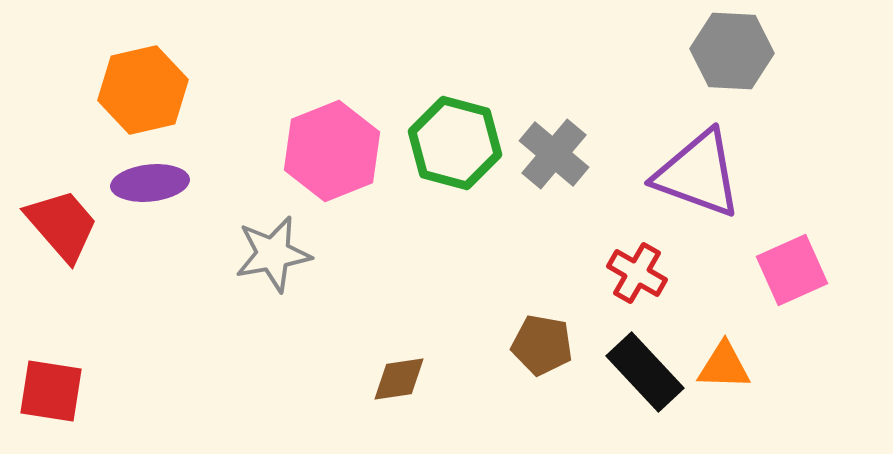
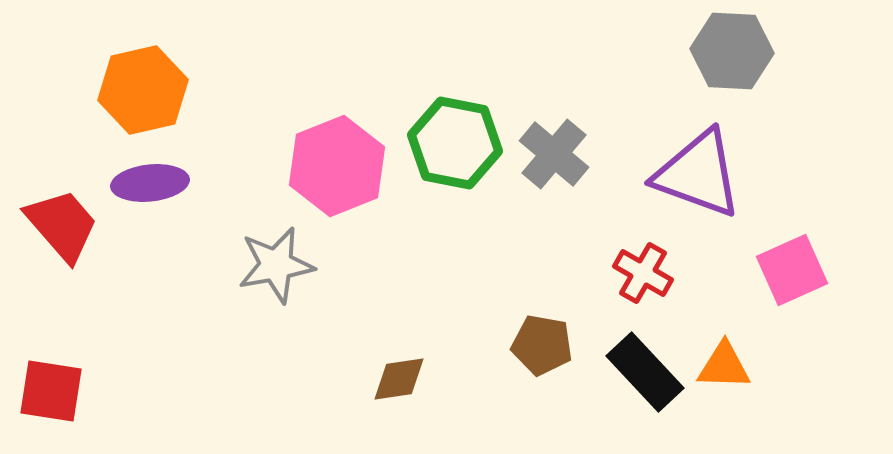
green hexagon: rotated 4 degrees counterclockwise
pink hexagon: moved 5 px right, 15 px down
gray star: moved 3 px right, 11 px down
red cross: moved 6 px right
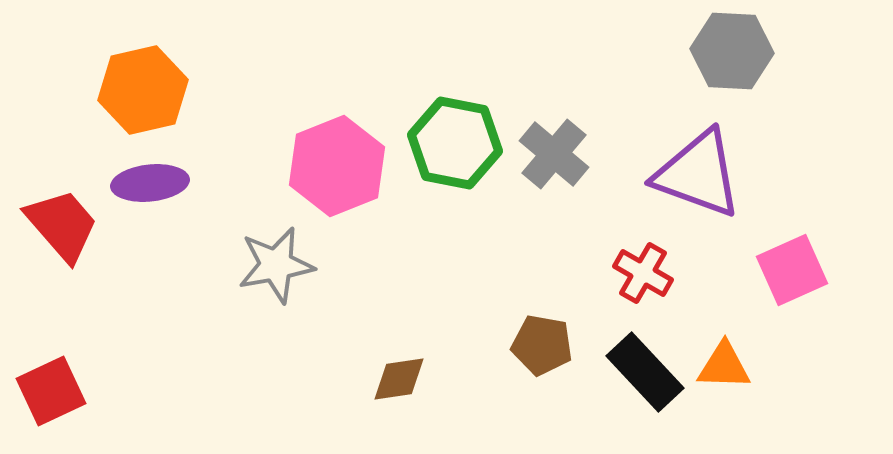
red square: rotated 34 degrees counterclockwise
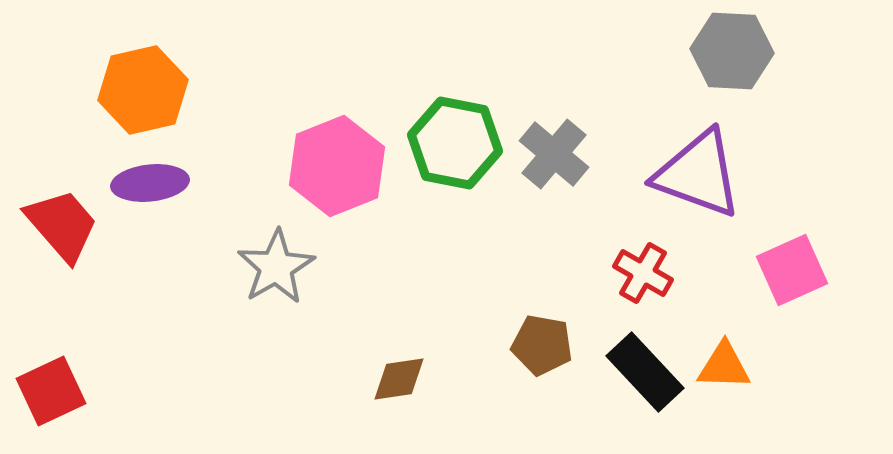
gray star: moved 2 px down; rotated 20 degrees counterclockwise
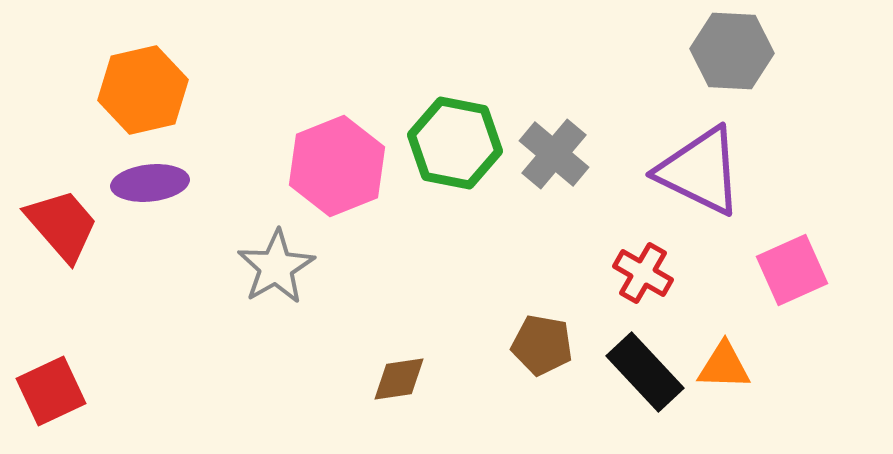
purple triangle: moved 2 px right, 3 px up; rotated 6 degrees clockwise
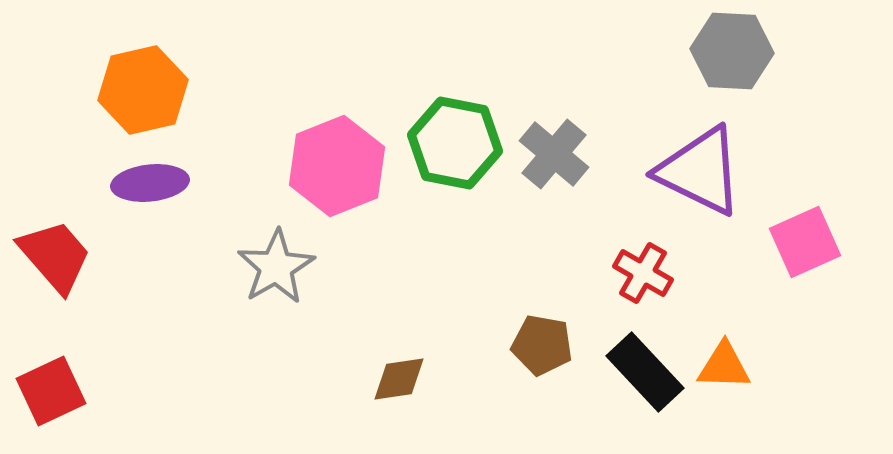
red trapezoid: moved 7 px left, 31 px down
pink square: moved 13 px right, 28 px up
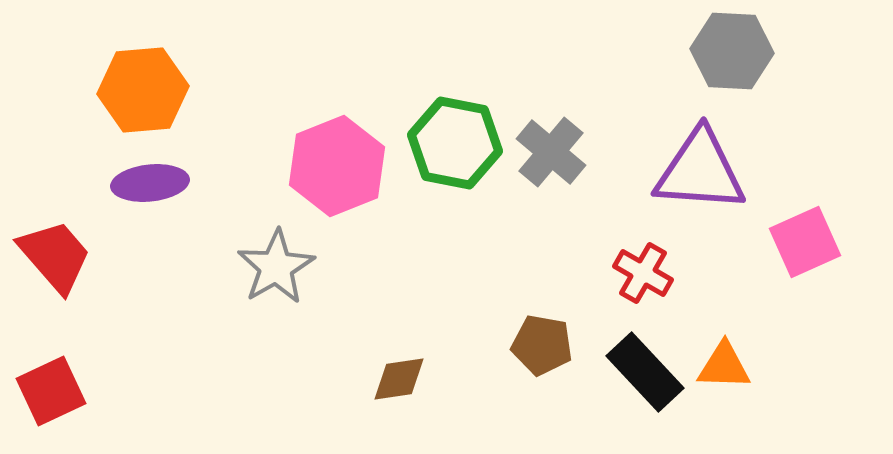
orange hexagon: rotated 8 degrees clockwise
gray cross: moved 3 px left, 2 px up
purple triangle: rotated 22 degrees counterclockwise
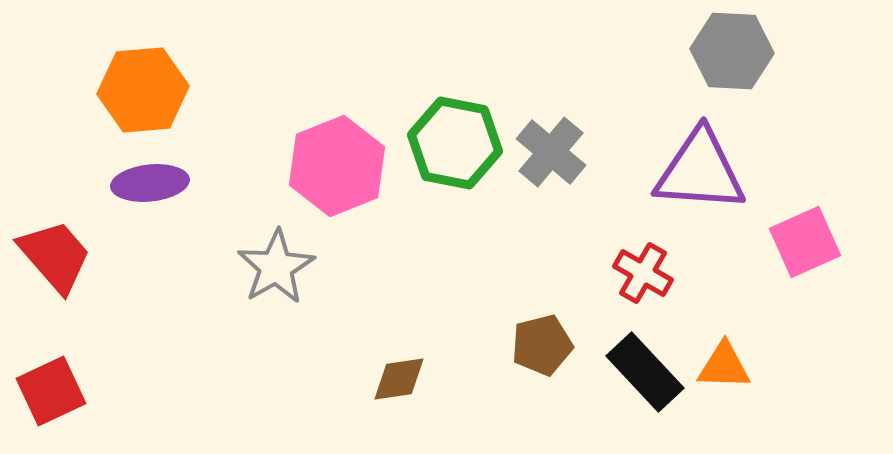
brown pentagon: rotated 24 degrees counterclockwise
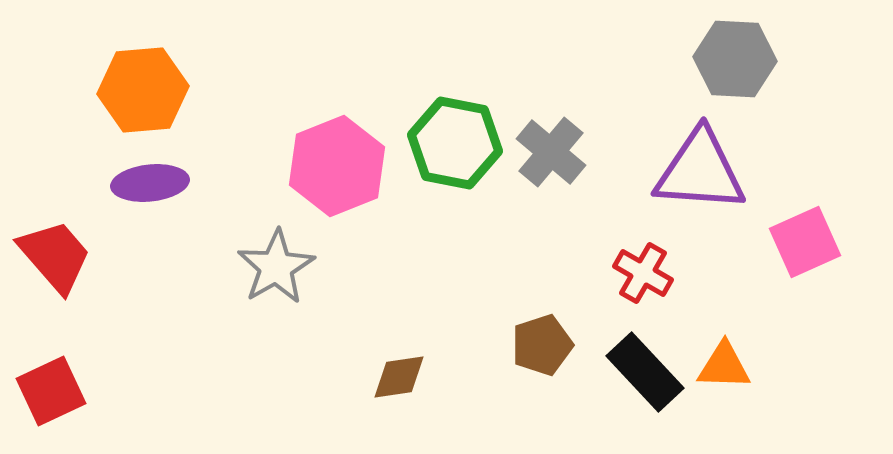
gray hexagon: moved 3 px right, 8 px down
brown pentagon: rotated 4 degrees counterclockwise
brown diamond: moved 2 px up
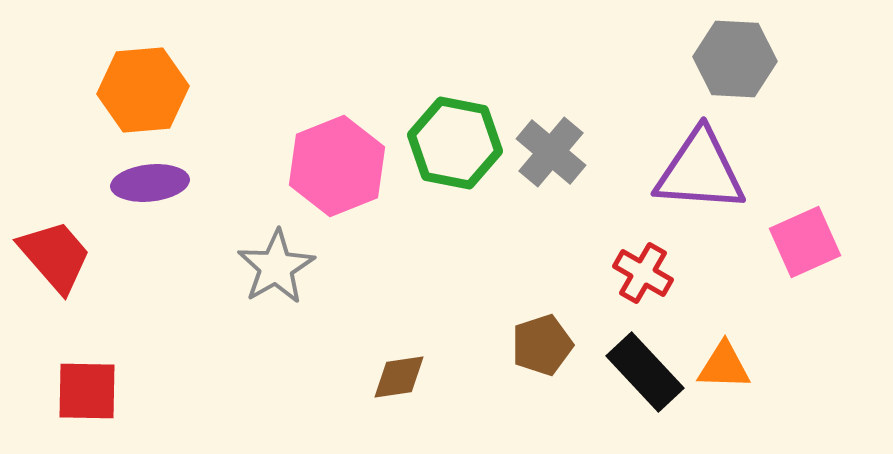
red square: moved 36 px right; rotated 26 degrees clockwise
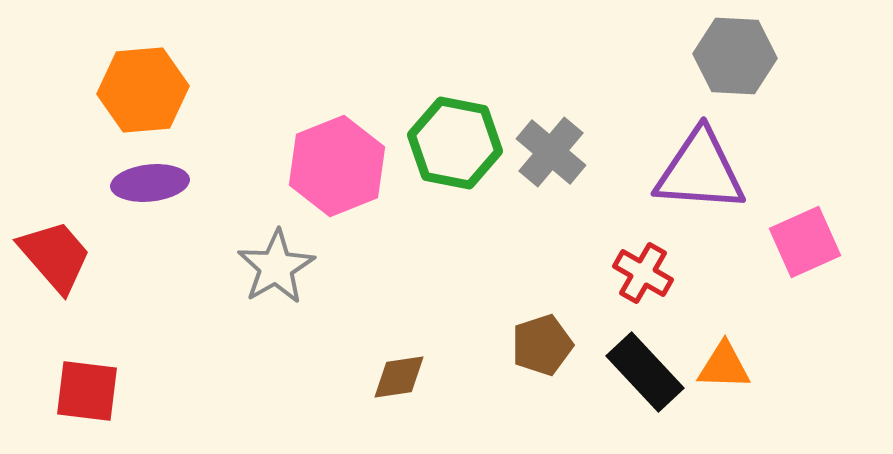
gray hexagon: moved 3 px up
red square: rotated 6 degrees clockwise
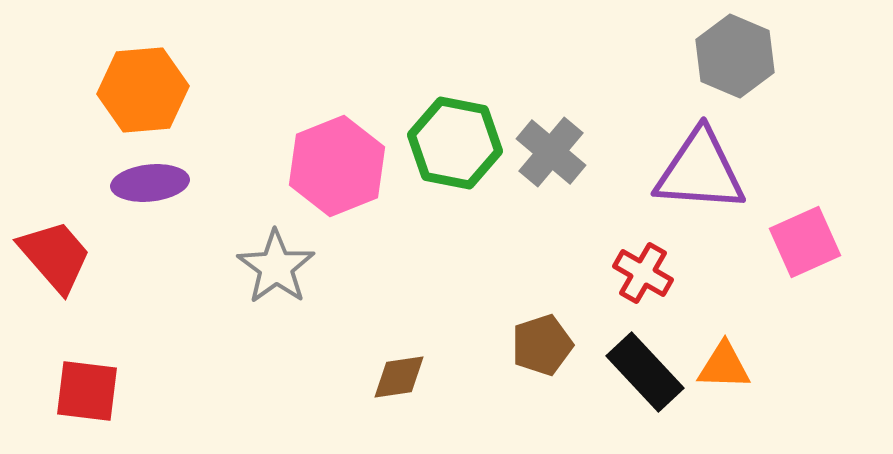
gray hexagon: rotated 20 degrees clockwise
gray star: rotated 6 degrees counterclockwise
